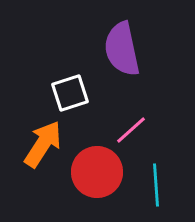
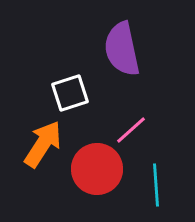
red circle: moved 3 px up
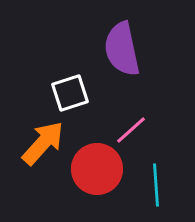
orange arrow: moved 1 px up; rotated 9 degrees clockwise
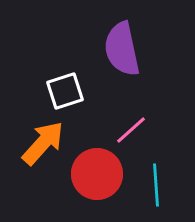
white square: moved 5 px left, 2 px up
red circle: moved 5 px down
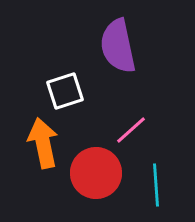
purple semicircle: moved 4 px left, 3 px up
orange arrow: rotated 54 degrees counterclockwise
red circle: moved 1 px left, 1 px up
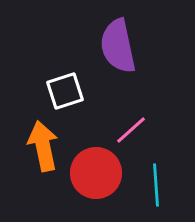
orange arrow: moved 3 px down
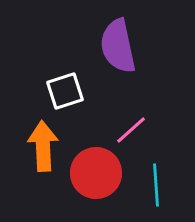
orange arrow: rotated 9 degrees clockwise
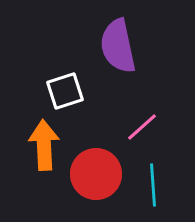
pink line: moved 11 px right, 3 px up
orange arrow: moved 1 px right, 1 px up
red circle: moved 1 px down
cyan line: moved 3 px left
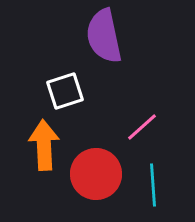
purple semicircle: moved 14 px left, 10 px up
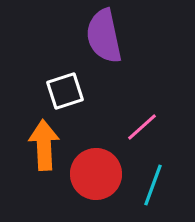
cyan line: rotated 24 degrees clockwise
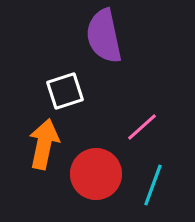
orange arrow: moved 1 px up; rotated 15 degrees clockwise
